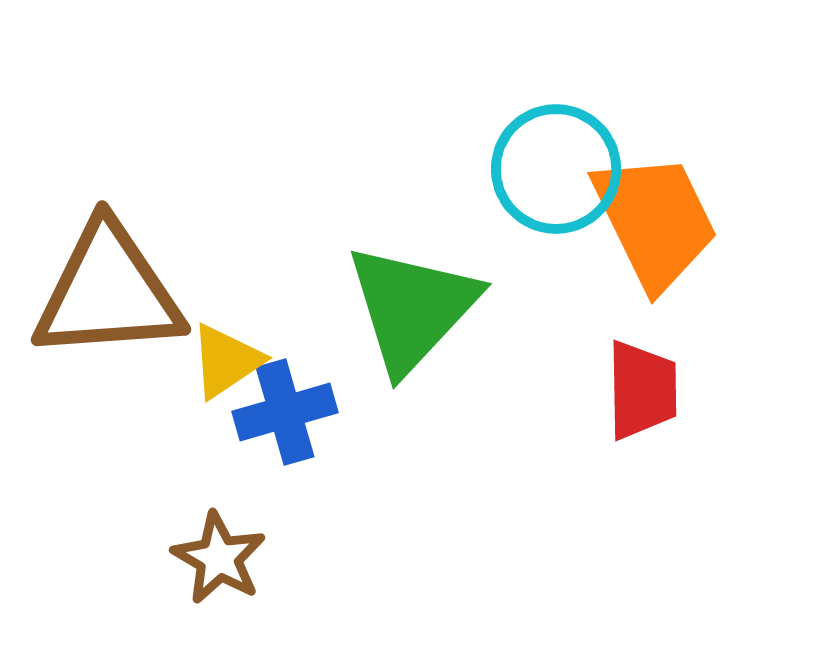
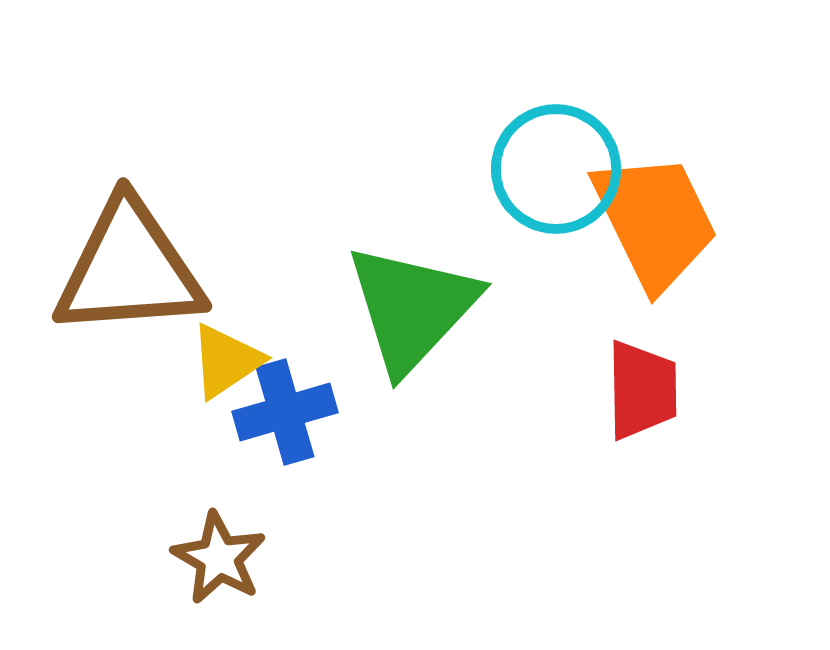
brown triangle: moved 21 px right, 23 px up
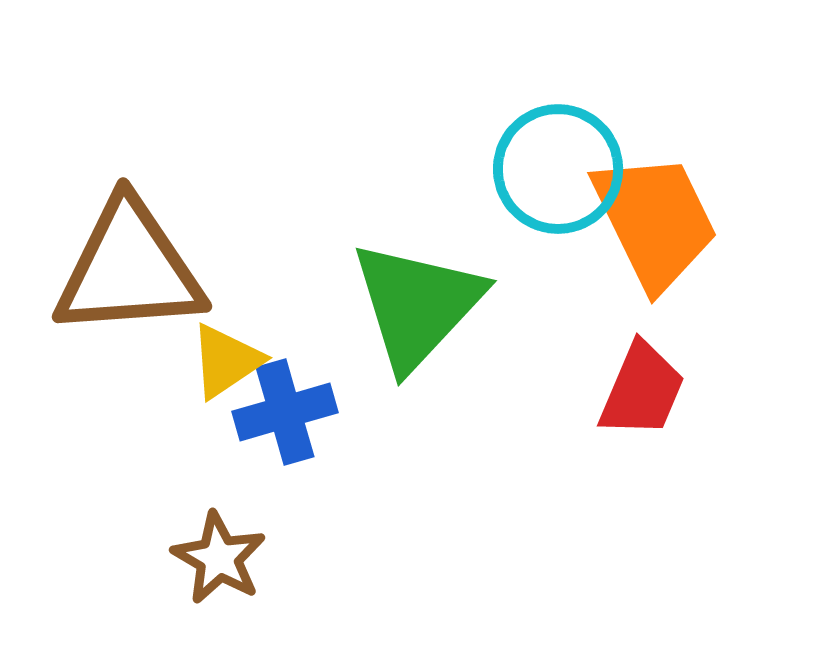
cyan circle: moved 2 px right
green triangle: moved 5 px right, 3 px up
red trapezoid: rotated 24 degrees clockwise
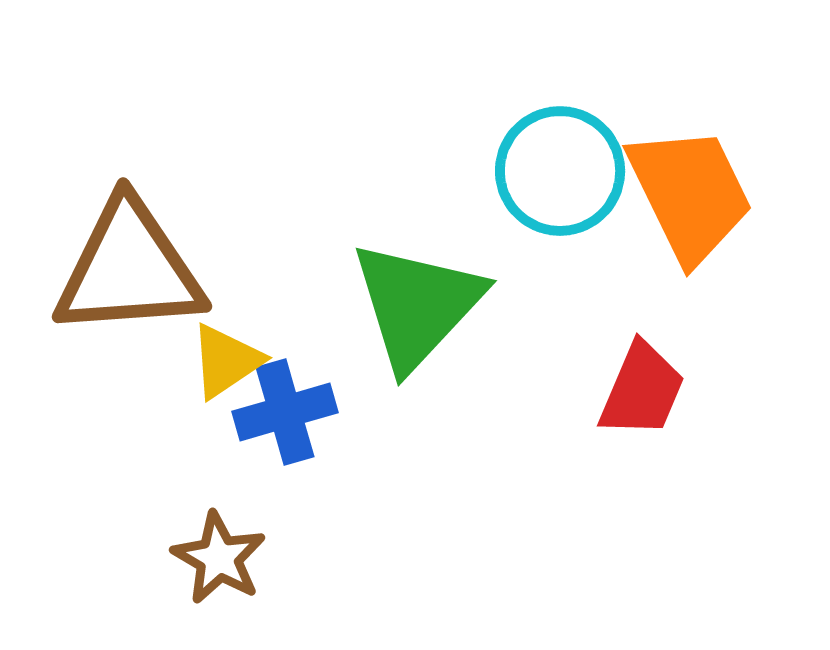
cyan circle: moved 2 px right, 2 px down
orange trapezoid: moved 35 px right, 27 px up
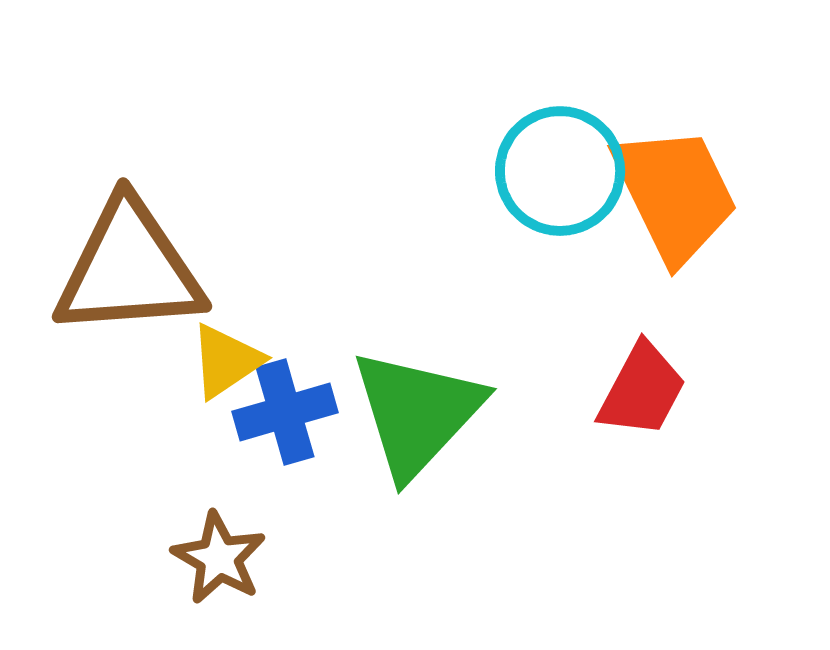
orange trapezoid: moved 15 px left
green triangle: moved 108 px down
red trapezoid: rotated 5 degrees clockwise
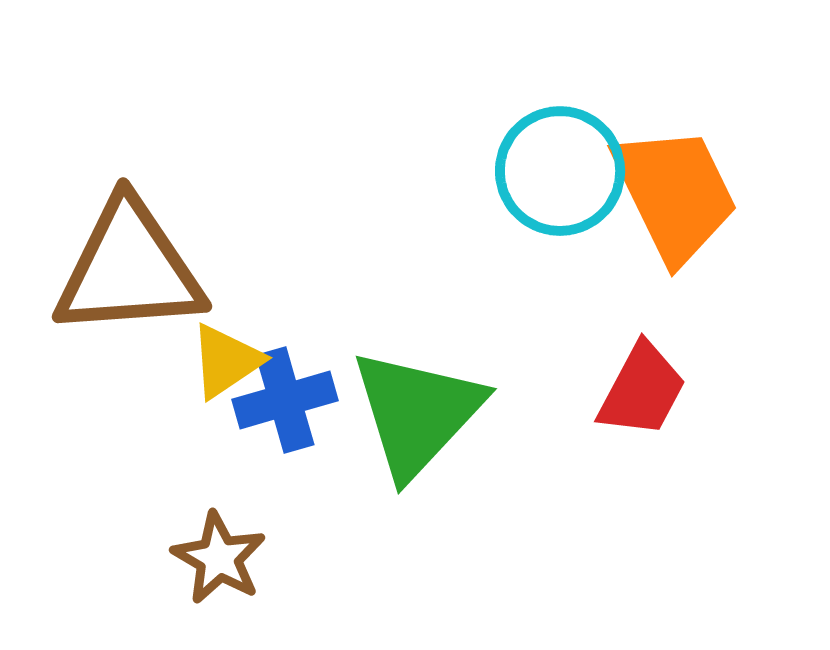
blue cross: moved 12 px up
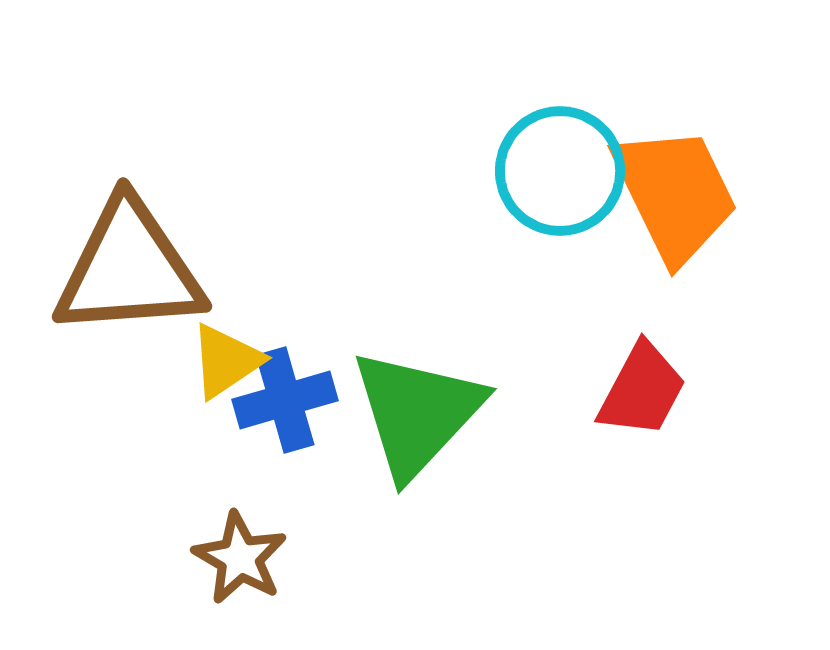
brown star: moved 21 px right
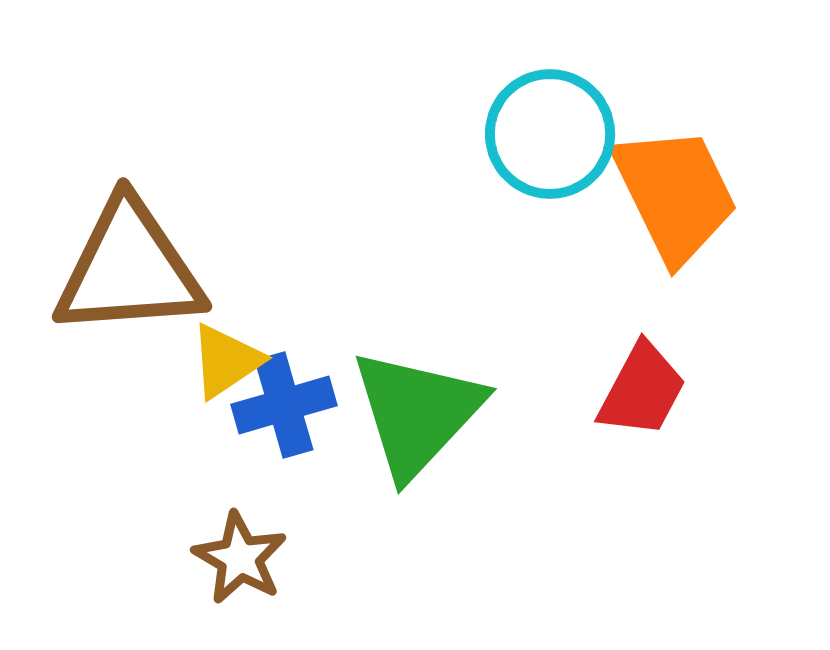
cyan circle: moved 10 px left, 37 px up
blue cross: moved 1 px left, 5 px down
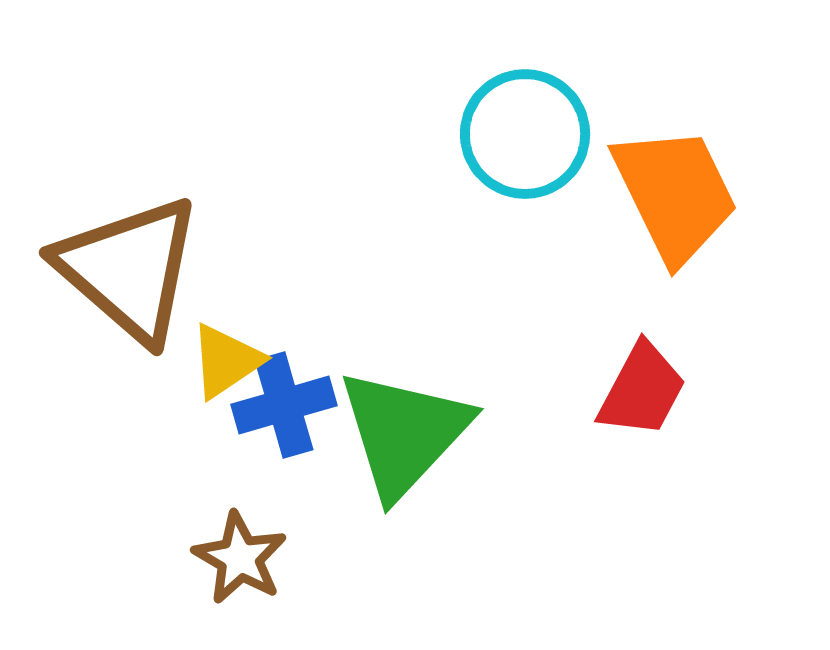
cyan circle: moved 25 px left
brown triangle: rotated 45 degrees clockwise
green triangle: moved 13 px left, 20 px down
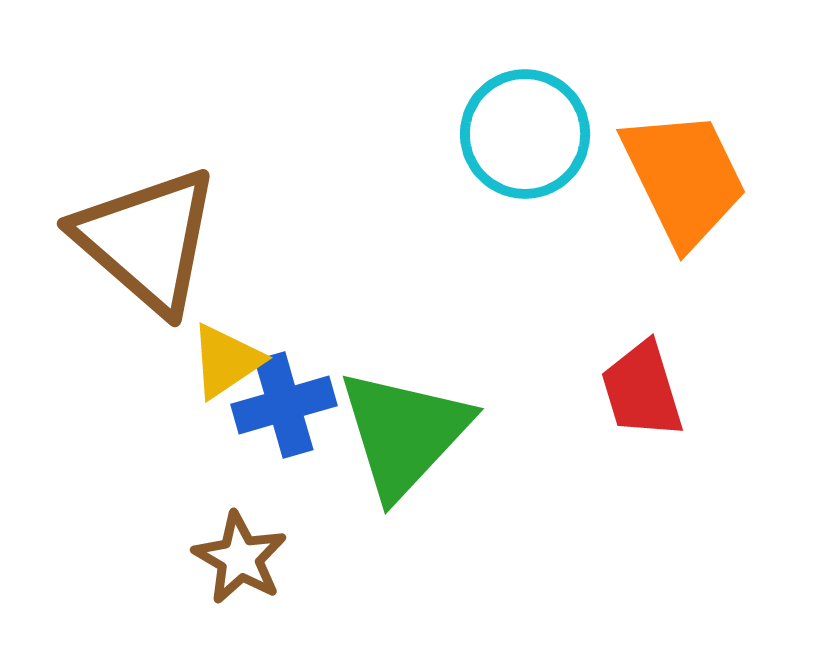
orange trapezoid: moved 9 px right, 16 px up
brown triangle: moved 18 px right, 29 px up
red trapezoid: rotated 135 degrees clockwise
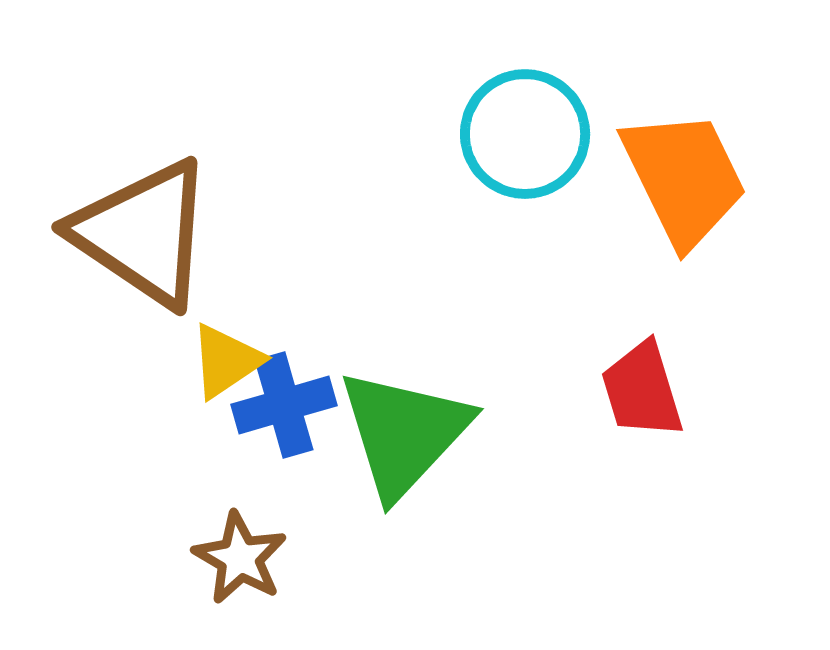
brown triangle: moved 4 px left, 7 px up; rotated 7 degrees counterclockwise
